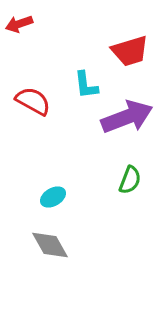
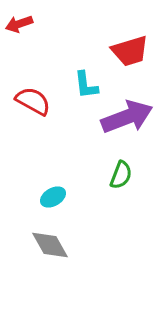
green semicircle: moved 9 px left, 5 px up
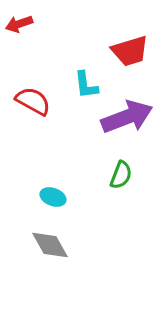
cyan ellipse: rotated 50 degrees clockwise
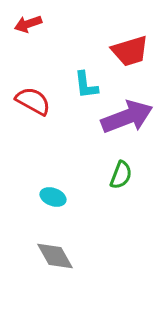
red arrow: moved 9 px right
gray diamond: moved 5 px right, 11 px down
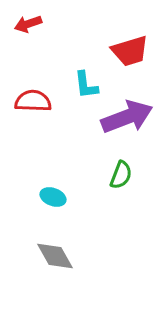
red semicircle: rotated 27 degrees counterclockwise
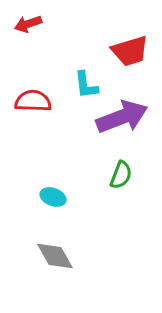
purple arrow: moved 5 px left
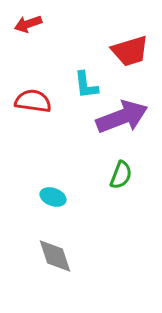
red semicircle: rotated 6 degrees clockwise
gray diamond: rotated 12 degrees clockwise
